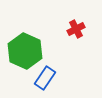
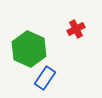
green hexagon: moved 4 px right, 2 px up
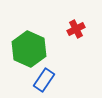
blue rectangle: moved 1 px left, 2 px down
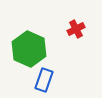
blue rectangle: rotated 15 degrees counterclockwise
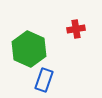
red cross: rotated 18 degrees clockwise
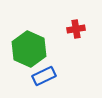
blue rectangle: moved 4 px up; rotated 45 degrees clockwise
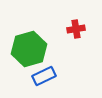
green hexagon: rotated 20 degrees clockwise
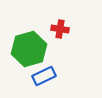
red cross: moved 16 px left; rotated 18 degrees clockwise
